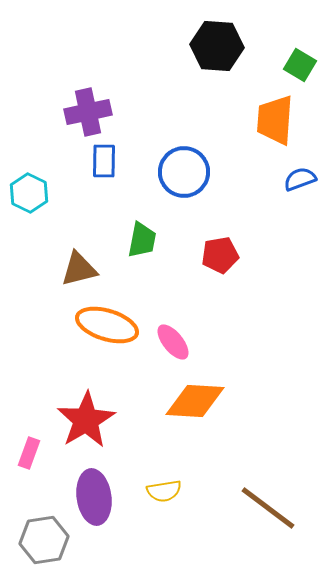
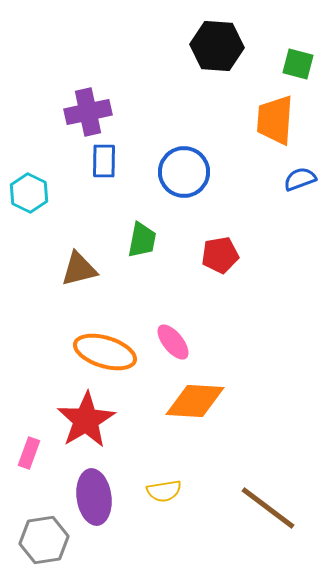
green square: moved 2 px left, 1 px up; rotated 16 degrees counterclockwise
orange ellipse: moved 2 px left, 27 px down
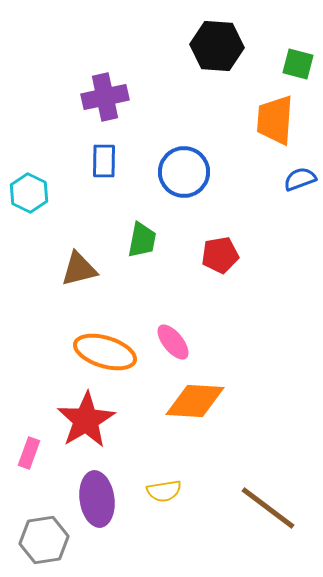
purple cross: moved 17 px right, 15 px up
purple ellipse: moved 3 px right, 2 px down
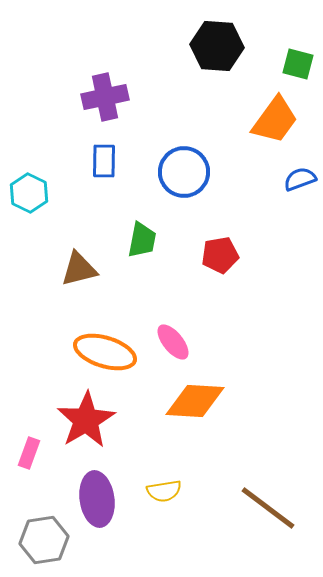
orange trapezoid: rotated 148 degrees counterclockwise
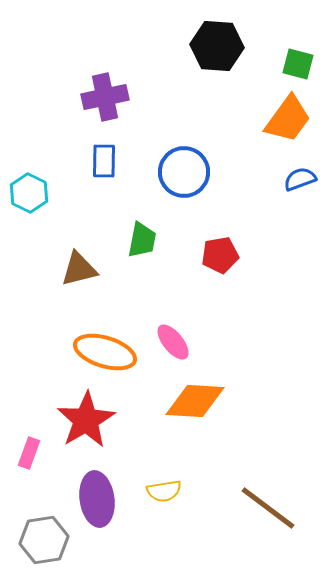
orange trapezoid: moved 13 px right, 1 px up
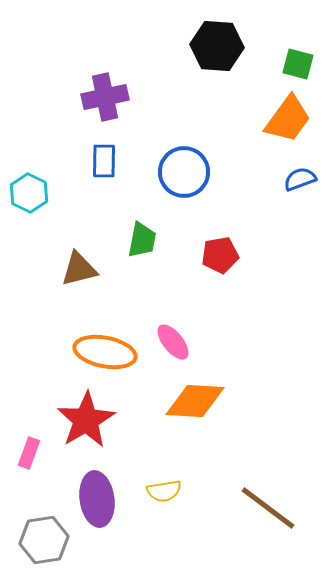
orange ellipse: rotated 6 degrees counterclockwise
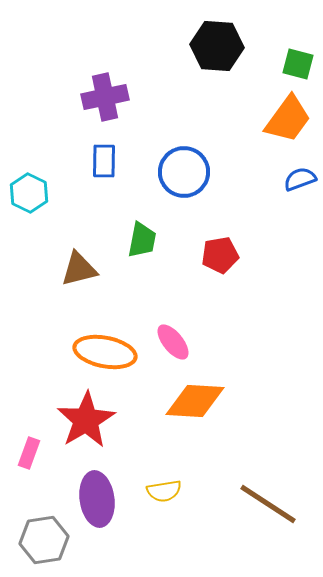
brown line: moved 4 px up; rotated 4 degrees counterclockwise
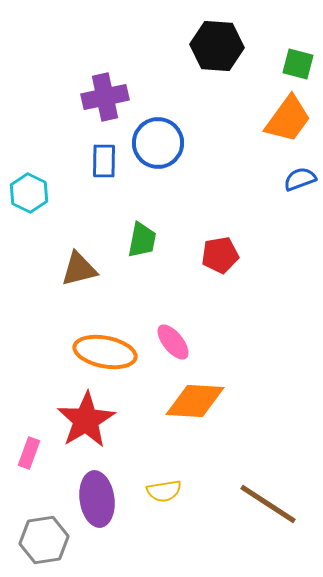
blue circle: moved 26 px left, 29 px up
